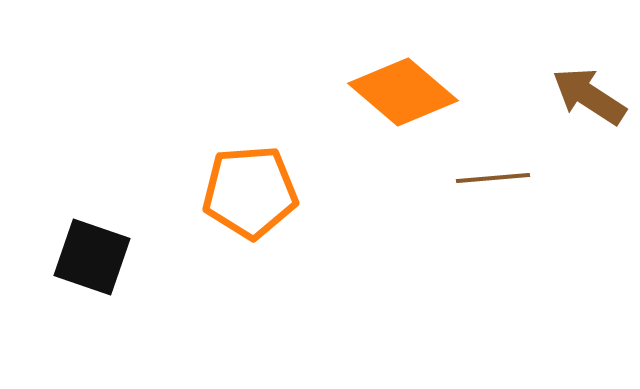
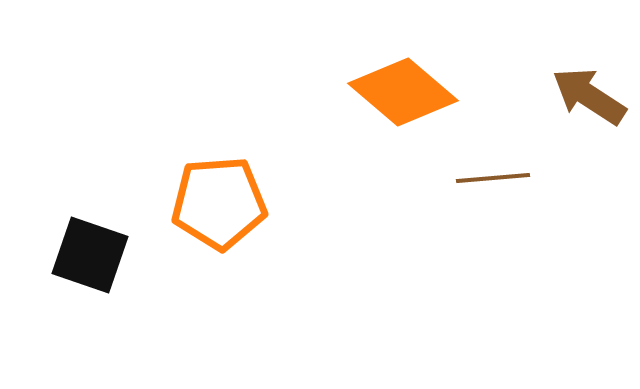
orange pentagon: moved 31 px left, 11 px down
black square: moved 2 px left, 2 px up
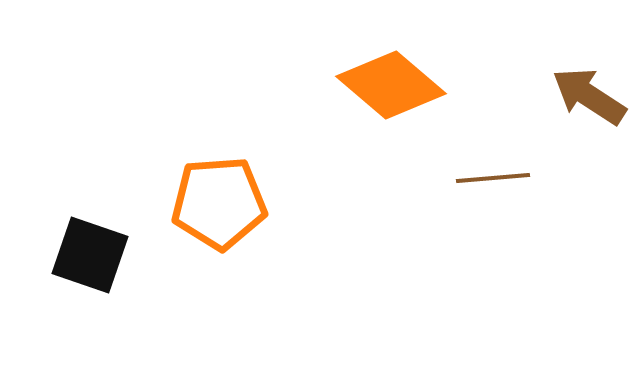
orange diamond: moved 12 px left, 7 px up
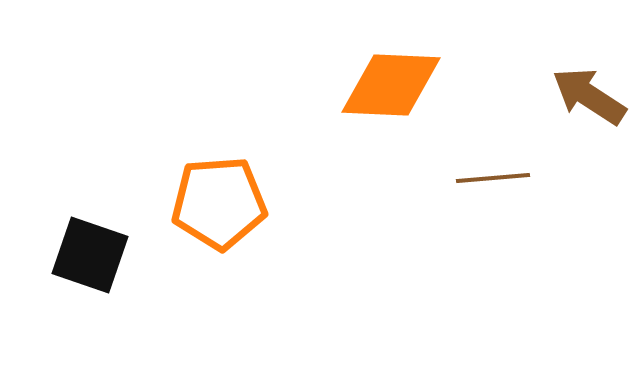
orange diamond: rotated 38 degrees counterclockwise
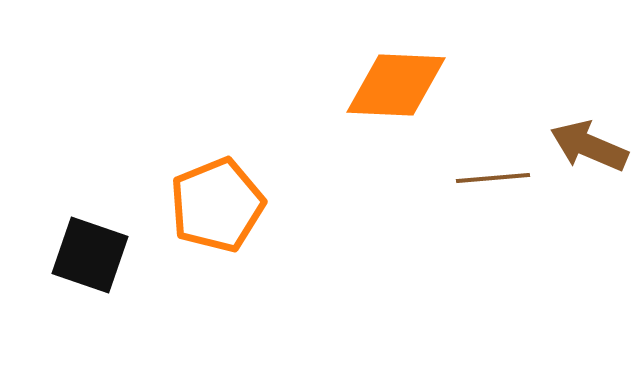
orange diamond: moved 5 px right
brown arrow: moved 50 px down; rotated 10 degrees counterclockwise
orange pentagon: moved 2 px left, 2 px down; rotated 18 degrees counterclockwise
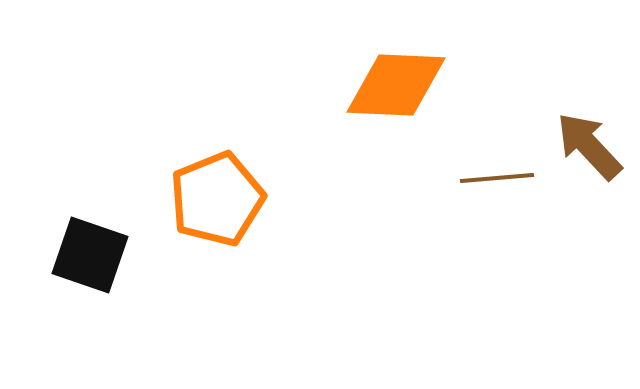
brown arrow: rotated 24 degrees clockwise
brown line: moved 4 px right
orange pentagon: moved 6 px up
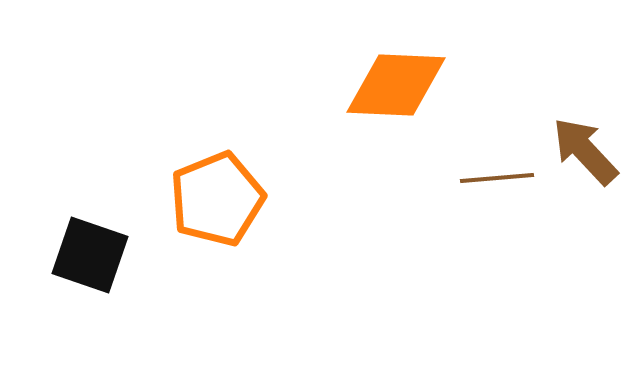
brown arrow: moved 4 px left, 5 px down
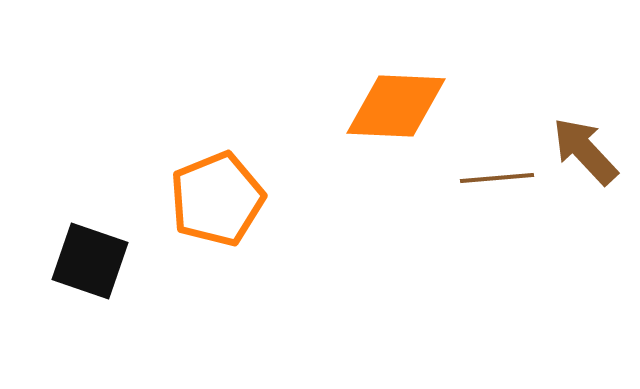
orange diamond: moved 21 px down
black square: moved 6 px down
